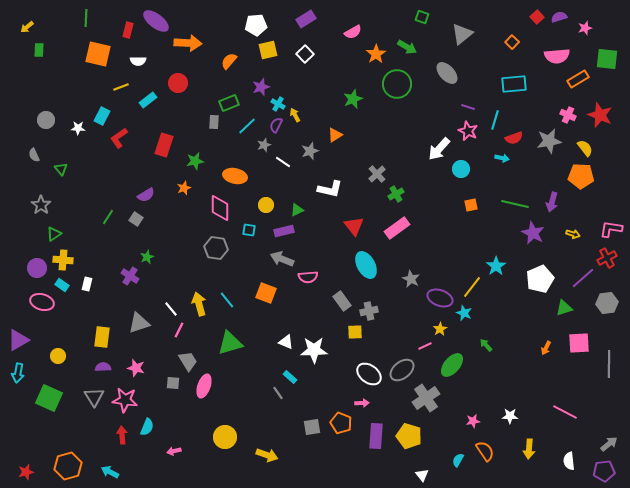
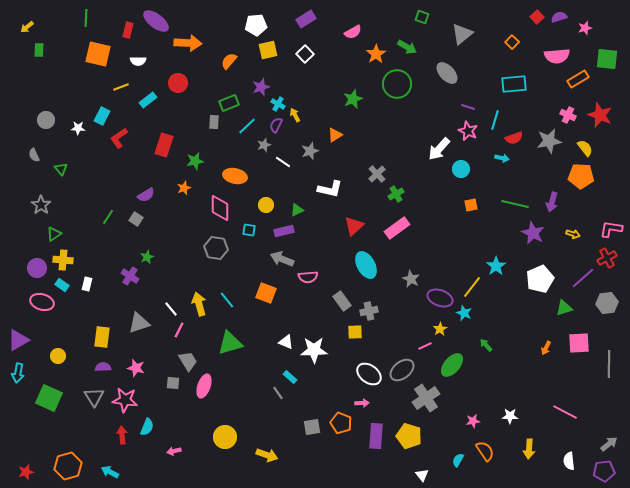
red triangle at (354, 226): rotated 25 degrees clockwise
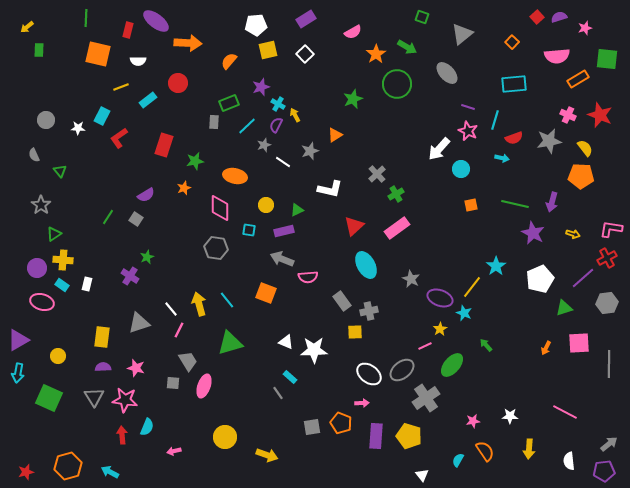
green triangle at (61, 169): moved 1 px left, 2 px down
